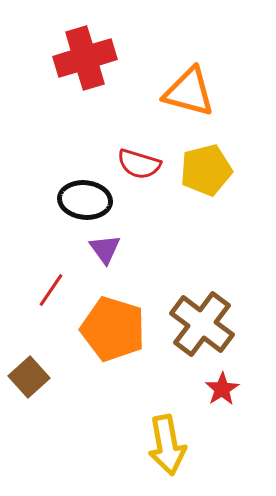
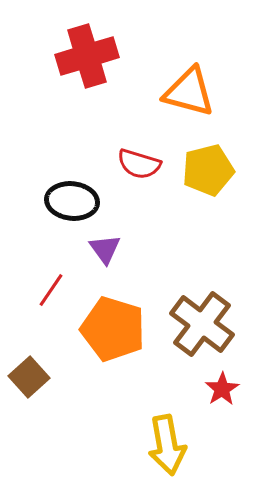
red cross: moved 2 px right, 2 px up
yellow pentagon: moved 2 px right
black ellipse: moved 13 px left, 1 px down
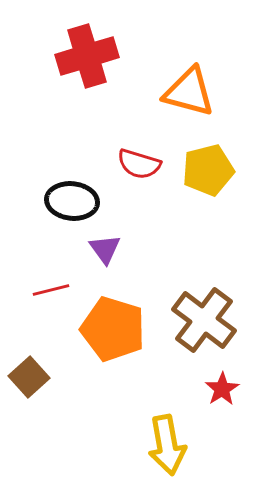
red line: rotated 42 degrees clockwise
brown cross: moved 2 px right, 4 px up
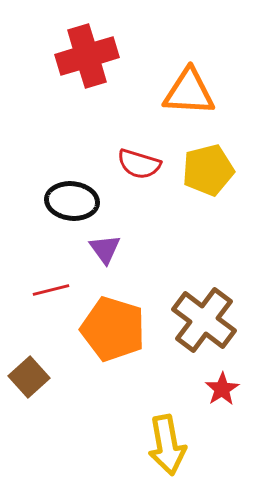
orange triangle: rotated 12 degrees counterclockwise
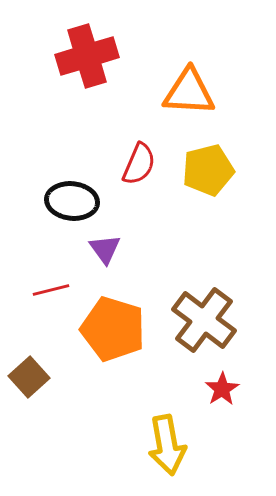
red semicircle: rotated 84 degrees counterclockwise
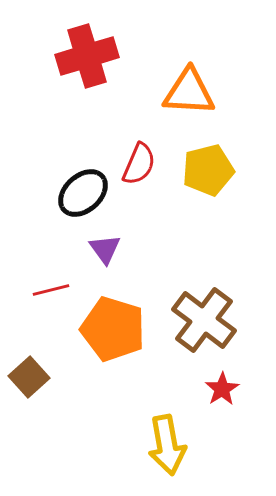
black ellipse: moved 11 px right, 8 px up; rotated 48 degrees counterclockwise
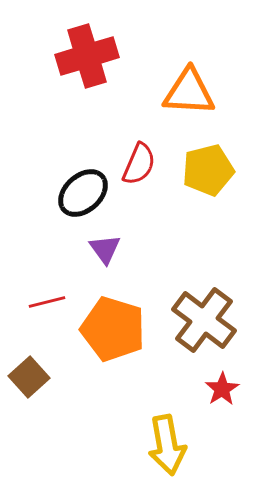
red line: moved 4 px left, 12 px down
